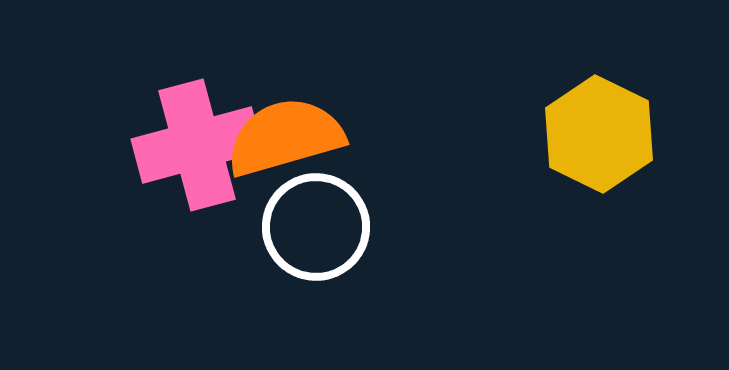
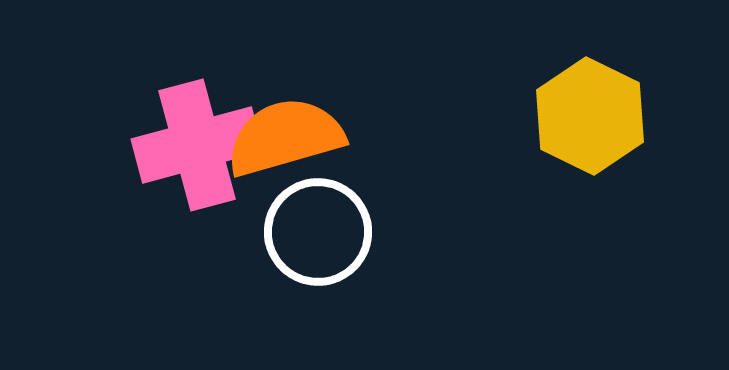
yellow hexagon: moved 9 px left, 18 px up
white circle: moved 2 px right, 5 px down
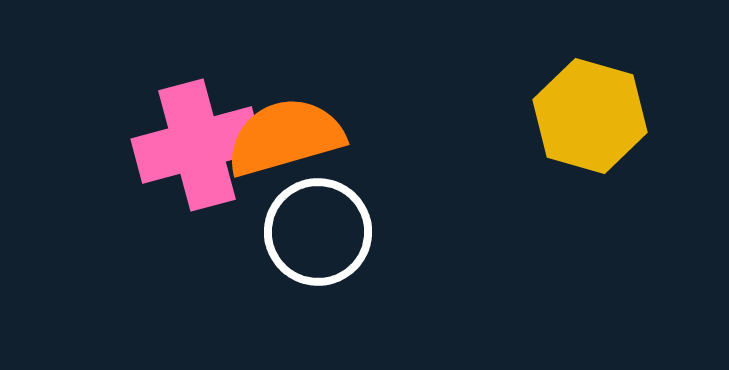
yellow hexagon: rotated 10 degrees counterclockwise
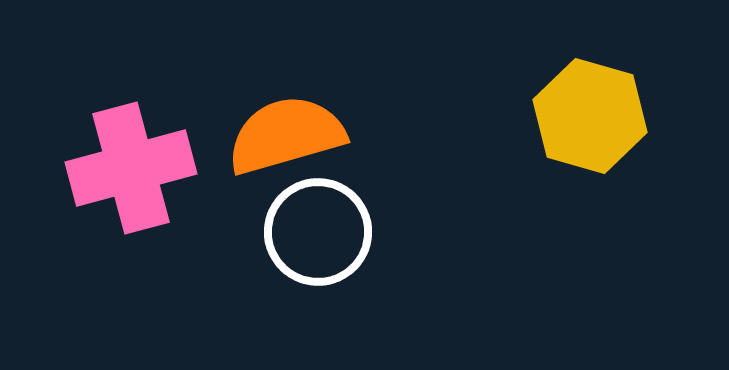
orange semicircle: moved 1 px right, 2 px up
pink cross: moved 66 px left, 23 px down
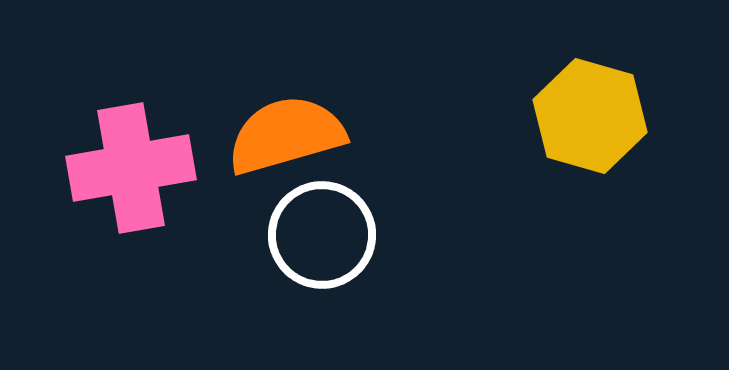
pink cross: rotated 5 degrees clockwise
white circle: moved 4 px right, 3 px down
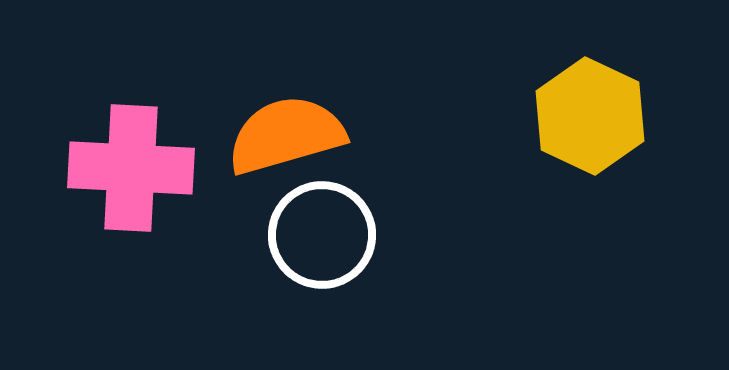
yellow hexagon: rotated 9 degrees clockwise
pink cross: rotated 13 degrees clockwise
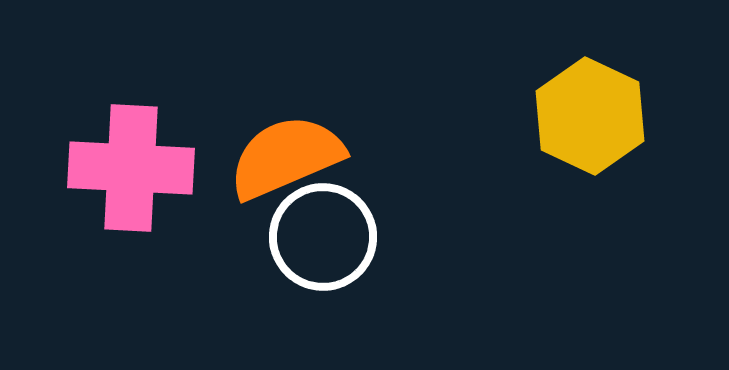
orange semicircle: moved 22 px down; rotated 7 degrees counterclockwise
white circle: moved 1 px right, 2 px down
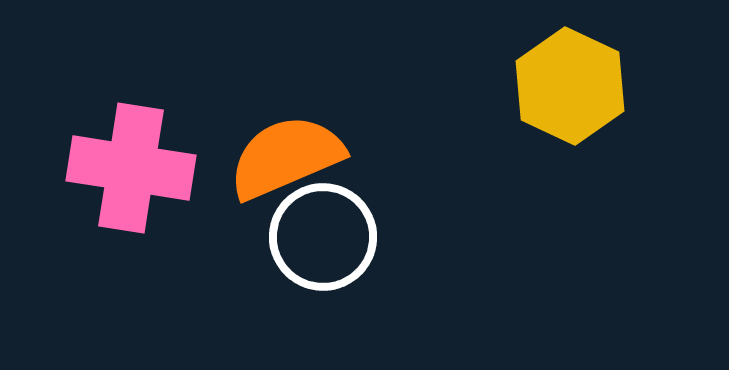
yellow hexagon: moved 20 px left, 30 px up
pink cross: rotated 6 degrees clockwise
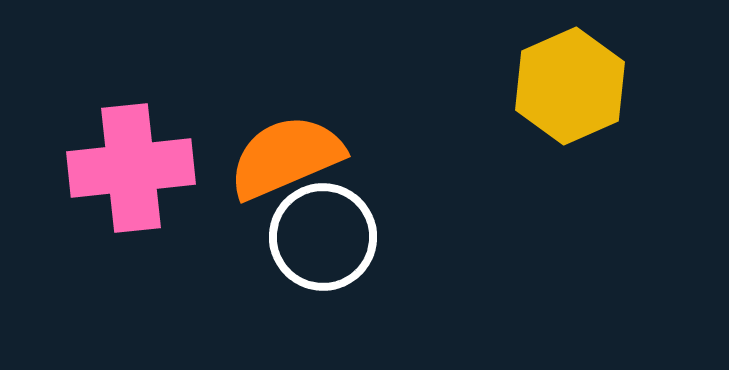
yellow hexagon: rotated 11 degrees clockwise
pink cross: rotated 15 degrees counterclockwise
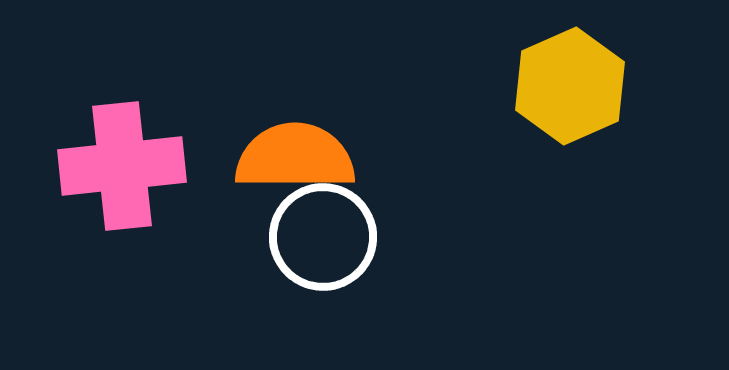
orange semicircle: moved 9 px right; rotated 23 degrees clockwise
pink cross: moved 9 px left, 2 px up
